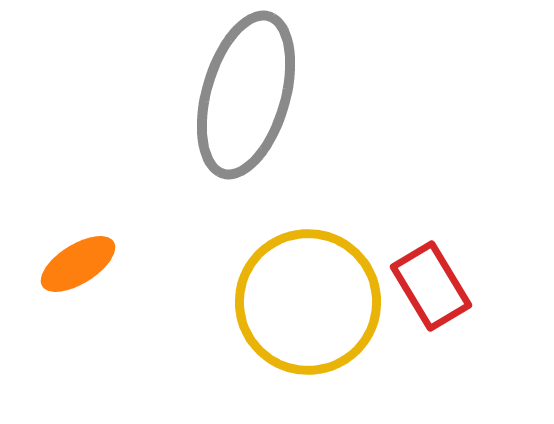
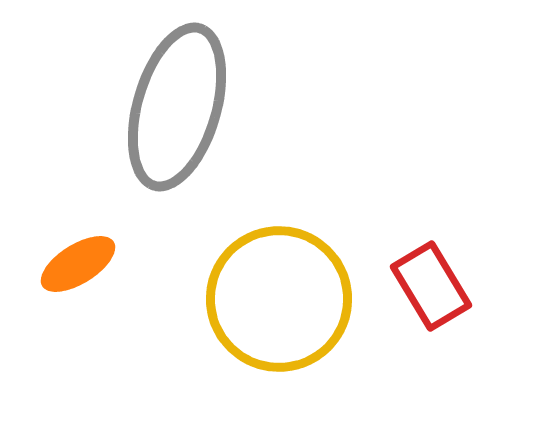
gray ellipse: moved 69 px left, 12 px down
yellow circle: moved 29 px left, 3 px up
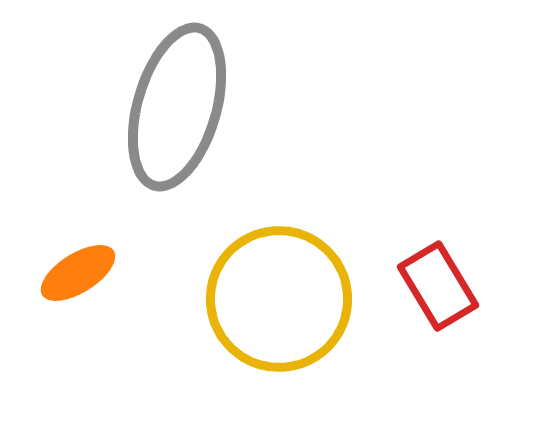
orange ellipse: moved 9 px down
red rectangle: moved 7 px right
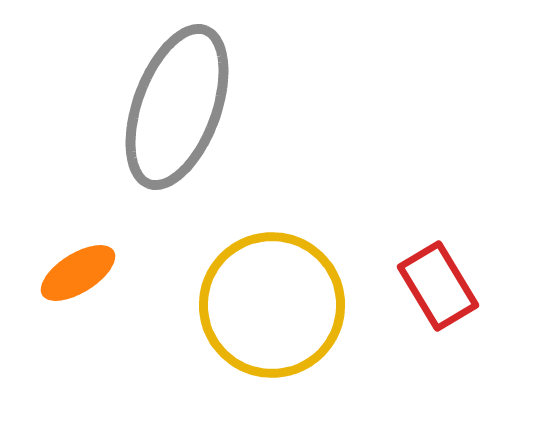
gray ellipse: rotated 4 degrees clockwise
yellow circle: moved 7 px left, 6 px down
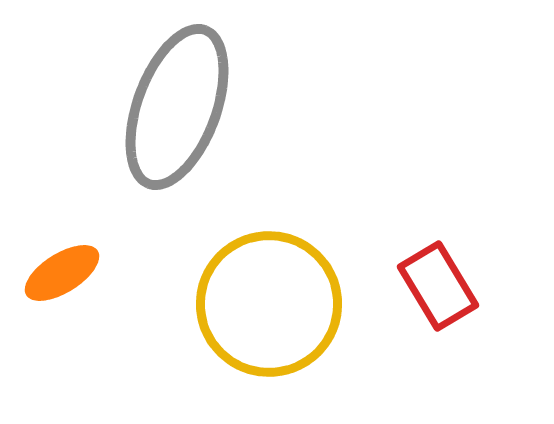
orange ellipse: moved 16 px left
yellow circle: moved 3 px left, 1 px up
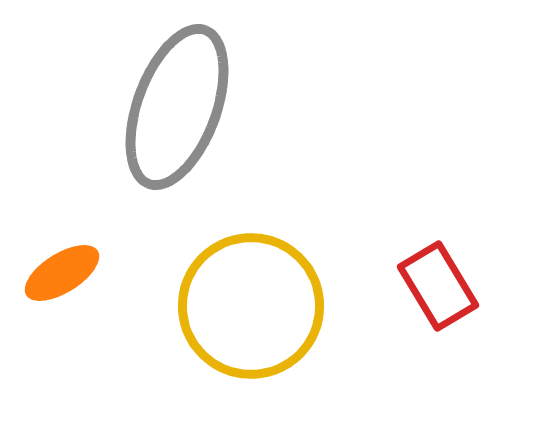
yellow circle: moved 18 px left, 2 px down
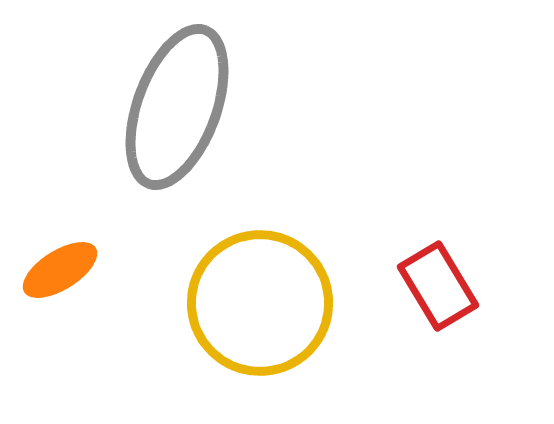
orange ellipse: moved 2 px left, 3 px up
yellow circle: moved 9 px right, 3 px up
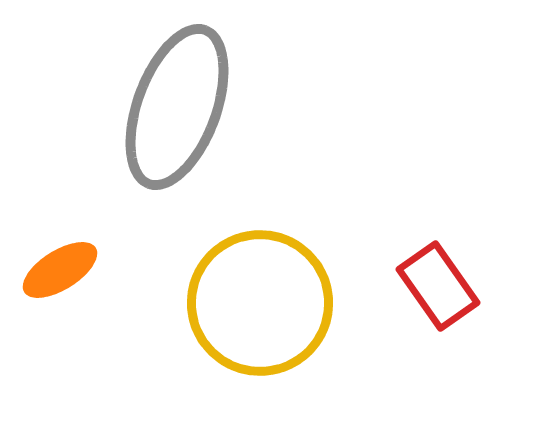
red rectangle: rotated 4 degrees counterclockwise
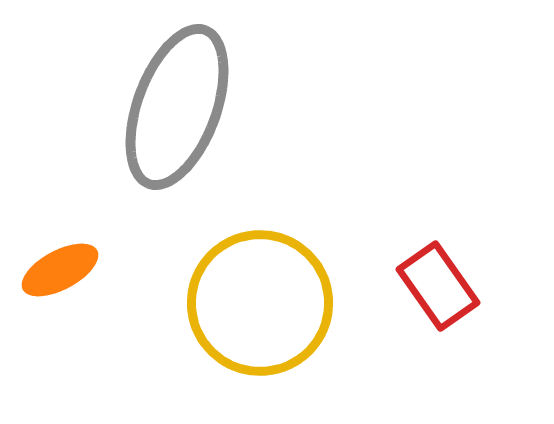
orange ellipse: rotated 4 degrees clockwise
